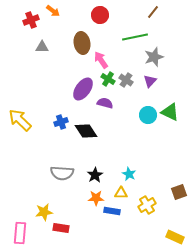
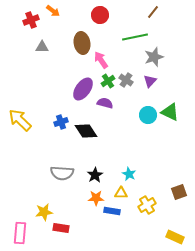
green cross: moved 2 px down; rotated 24 degrees clockwise
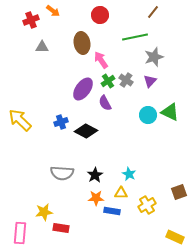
purple semicircle: rotated 133 degrees counterclockwise
black diamond: rotated 30 degrees counterclockwise
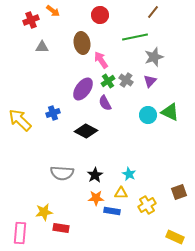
blue cross: moved 8 px left, 9 px up
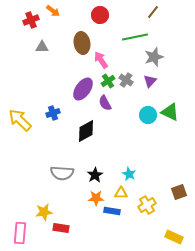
black diamond: rotated 55 degrees counterclockwise
yellow rectangle: moved 1 px left
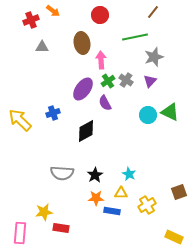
pink arrow: rotated 30 degrees clockwise
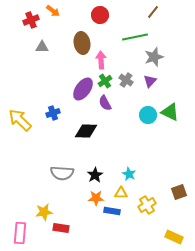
green cross: moved 3 px left
black diamond: rotated 30 degrees clockwise
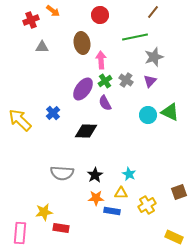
blue cross: rotated 24 degrees counterclockwise
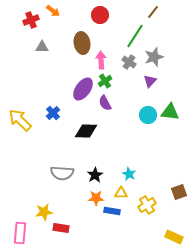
green line: moved 1 px up; rotated 45 degrees counterclockwise
gray cross: moved 3 px right, 18 px up
green triangle: rotated 18 degrees counterclockwise
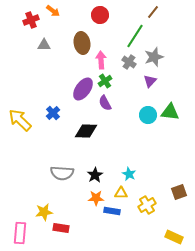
gray triangle: moved 2 px right, 2 px up
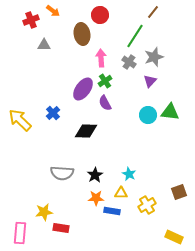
brown ellipse: moved 9 px up
pink arrow: moved 2 px up
